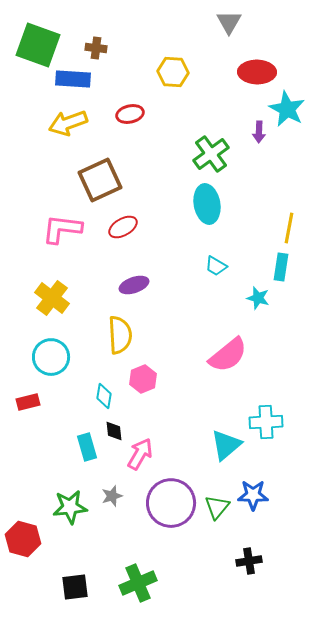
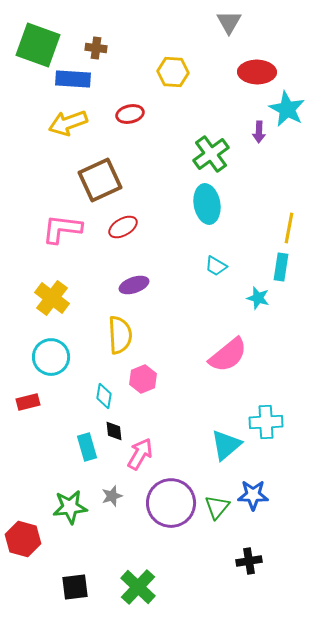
green cross at (138, 583): moved 4 px down; rotated 24 degrees counterclockwise
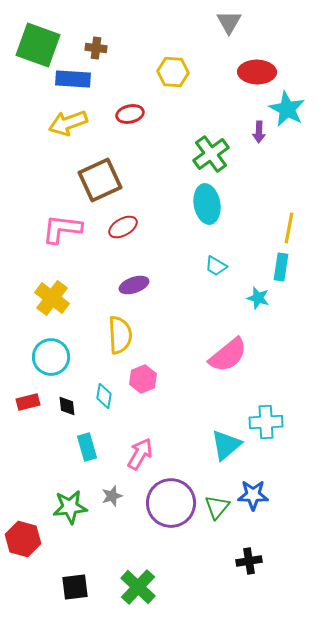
black diamond at (114, 431): moved 47 px left, 25 px up
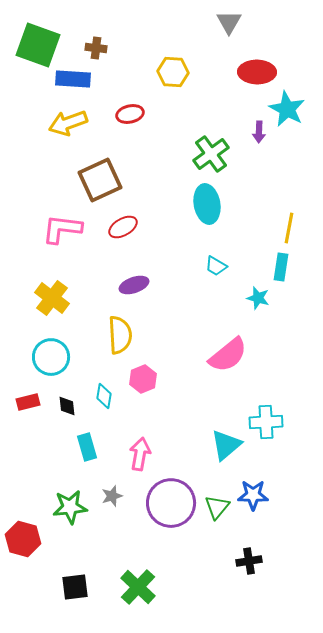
pink arrow at (140, 454): rotated 20 degrees counterclockwise
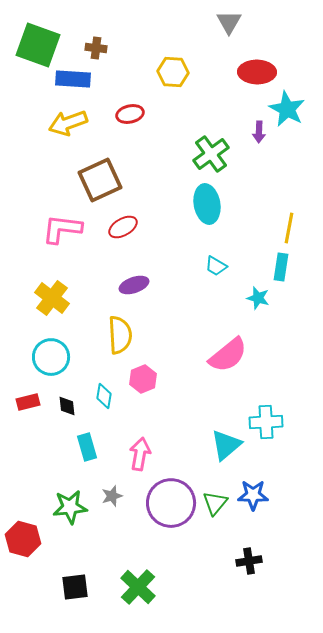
green triangle at (217, 507): moved 2 px left, 4 px up
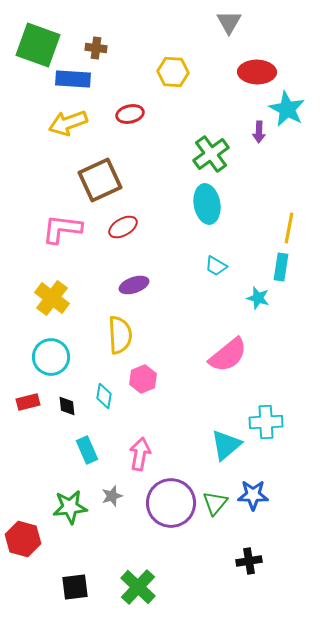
cyan rectangle at (87, 447): moved 3 px down; rotated 8 degrees counterclockwise
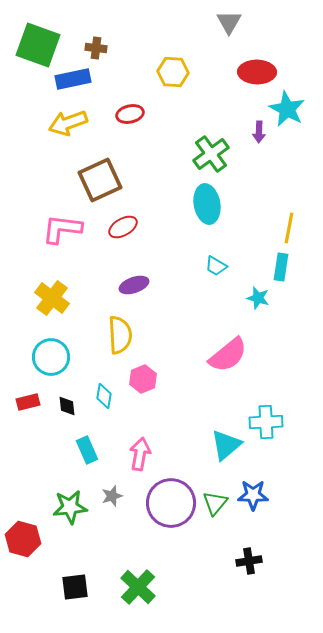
blue rectangle at (73, 79): rotated 16 degrees counterclockwise
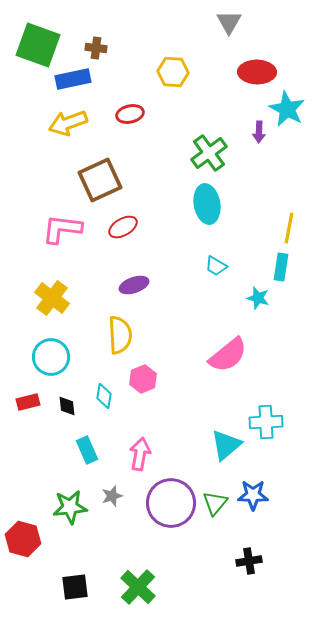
green cross at (211, 154): moved 2 px left, 1 px up
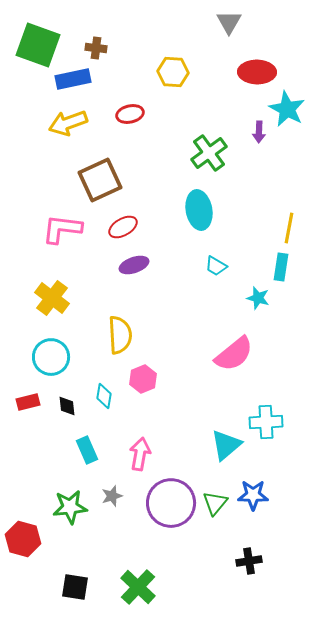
cyan ellipse at (207, 204): moved 8 px left, 6 px down
purple ellipse at (134, 285): moved 20 px up
pink semicircle at (228, 355): moved 6 px right, 1 px up
black square at (75, 587): rotated 16 degrees clockwise
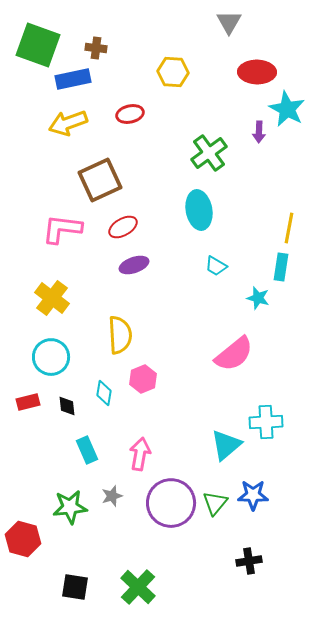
cyan diamond at (104, 396): moved 3 px up
